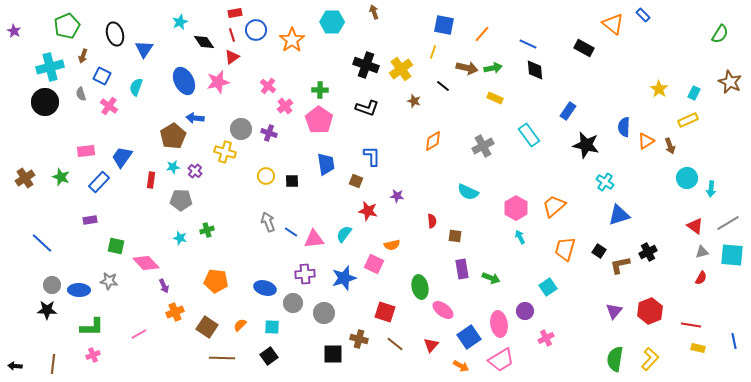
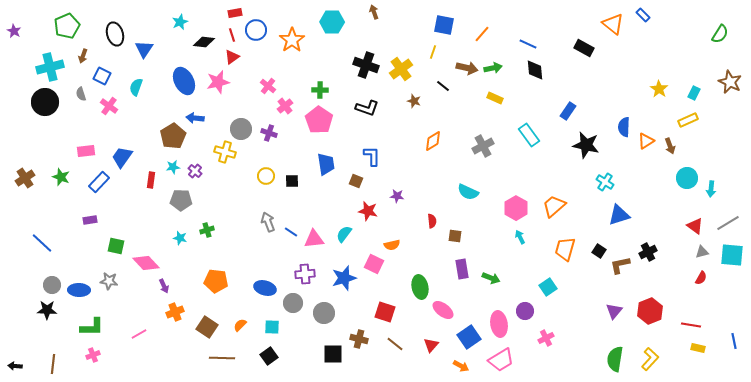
black diamond at (204, 42): rotated 50 degrees counterclockwise
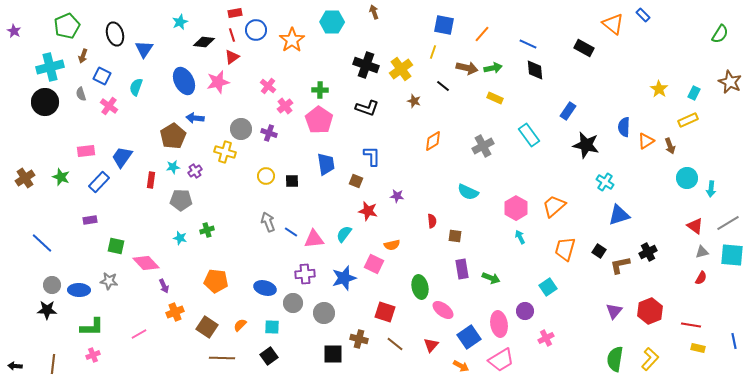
purple cross at (195, 171): rotated 16 degrees clockwise
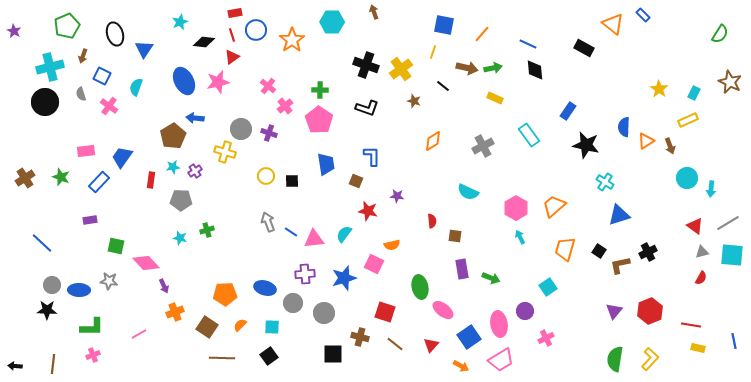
orange pentagon at (216, 281): moved 9 px right, 13 px down; rotated 10 degrees counterclockwise
brown cross at (359, 339): moved 1 px right, 2 px up
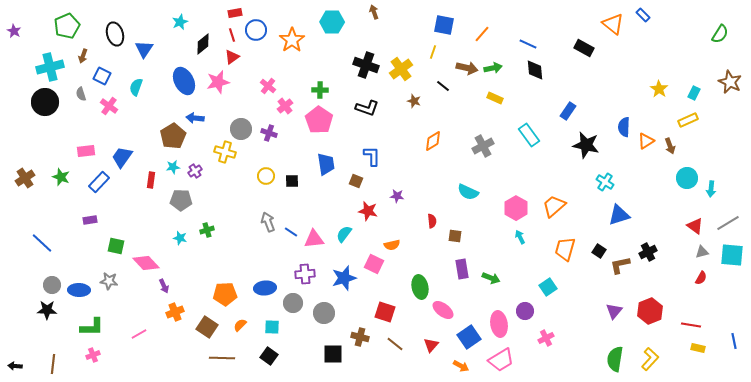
black diamond at (204, 42): moved 1 px left, 2 px down; rotated 45 degrees counterclockwise
blue ellipse at (265, 288): rotated 20 degrees counterclockwise
black square at (269, 356): rotated 18 degrees counterclockwise
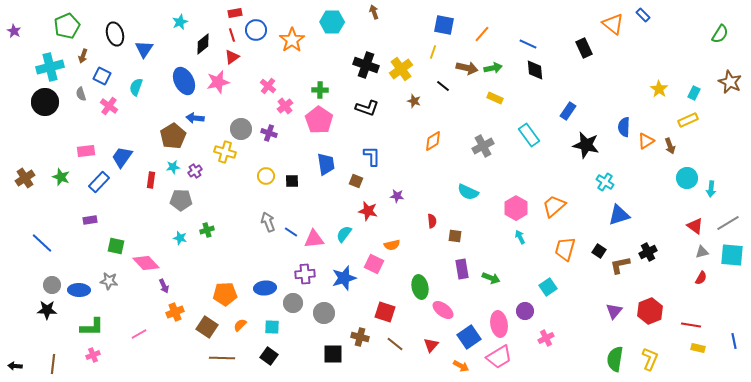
black rectangle at (584, 48): rotated 36 degrees clockwise
yellow L-shape at (650, 359): rotated 20 degrees counterclockwise
pink trapezoid at (501, 360): moved 2 px left, 3 px up
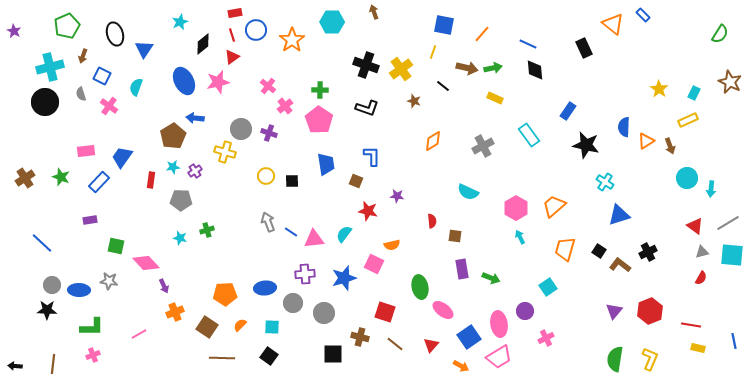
brown L-shape at (620, 265): rotated 50 degrees clockwise
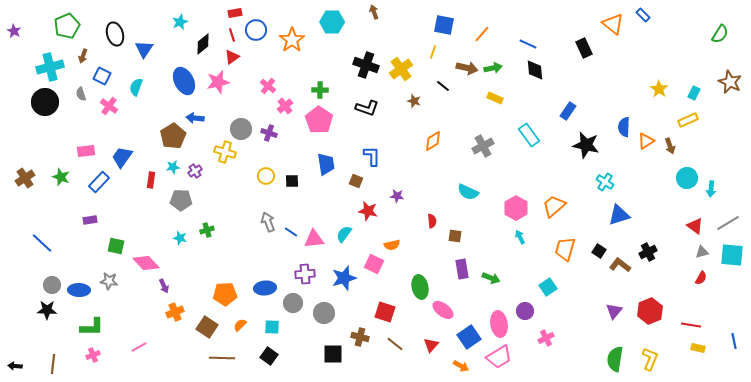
pink line at (139, 334): moved 13 px down
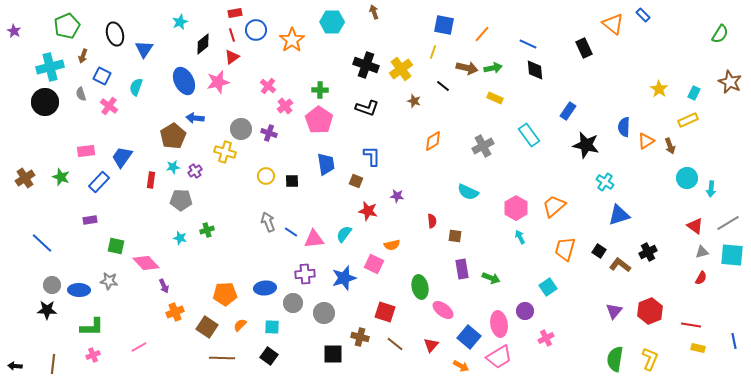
blue square at (469, 337): rotated 15 degrees counterclockwise
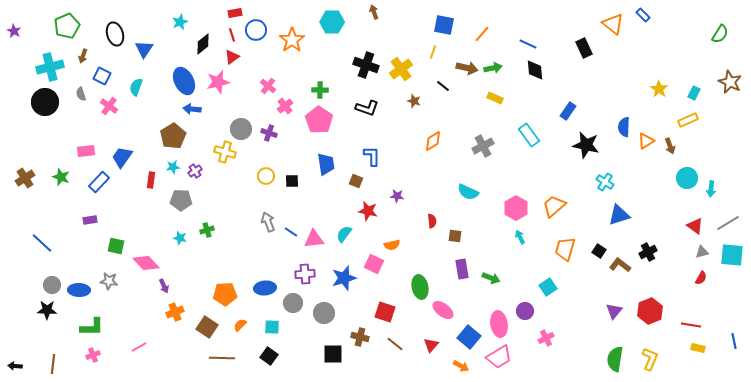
blue arrow at (195, 118): moved 3 px left, 9 px up
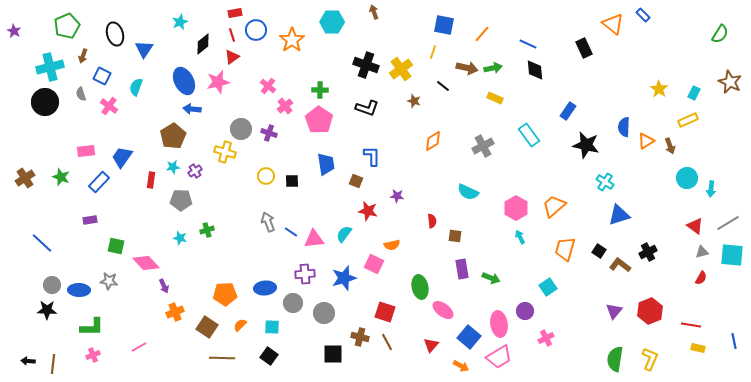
brown line at (395, 344): moved 8 px left, 2 px up; rotated 24 degrees clockwise
black arrow at (15, 366): moved 13 px right, 5 px up
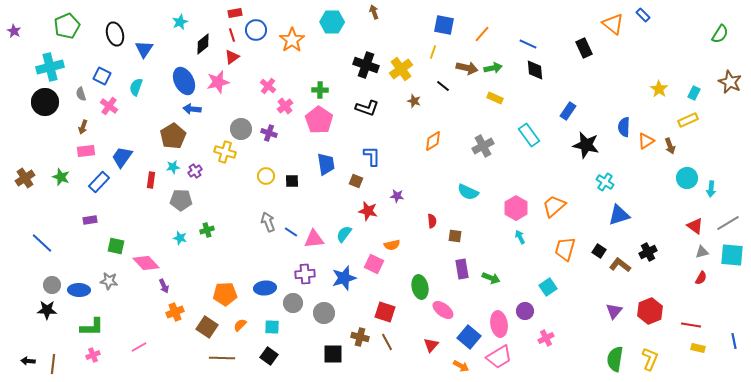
brown arrow at (83, 56): moved 71 px down
